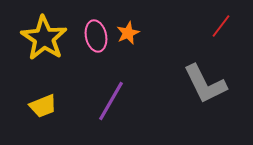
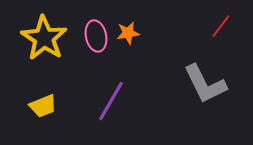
orange star: rotated 15 degrees clockwise
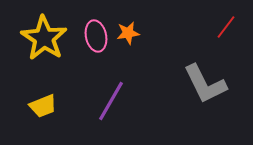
red line: moved 5 px right, 1 px down
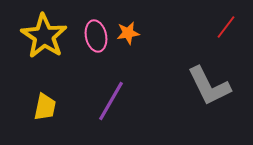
yellow star: moved 2 px up
gray L-shape: moved 4 px right, 2 px down
yellow trapezoid: moved 2 px right, 1 px down; rotated 56 degrees counterclockwise
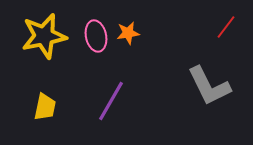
yellow star: rotated 27 degrees clockwise
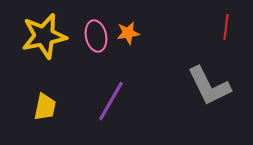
red line: rotated 30 degrees counterclockwise
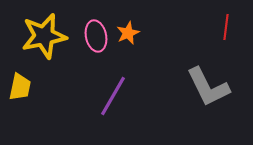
orange star: rotated 15 degrees counterclockwise
gray L-shape: moved 1 px left, 1 px down
purple line: moved 2 px right, 5 px up
yellow trapezoid: moved 25 px left, 20 px up
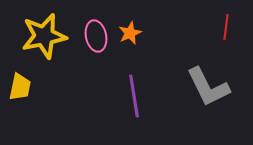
orange star: moved 2 px right
purple line: moved 21 px right; rotated 39 degrees counterclockwise
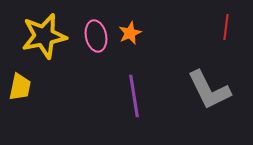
gray L-shape: moved 1 px right, 3 px down
